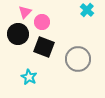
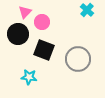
black square: moved 3 px down
cyan star: rotated 21 degrees counterclockwise
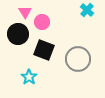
pink triangle: rotated 16 degrees counterclockwise
cyan star: rotated 28 degrees clockwise
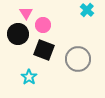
pink triangle: moved 1 px right, 1 px down
pink circle: moved 1 px right, 3 px down
